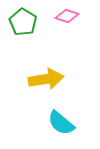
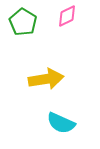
pink diamond: rotated 45 degrees counterclockwise
cyan semicircle: rotated 16 degrees counterclockwise
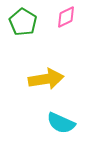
pink diamond: moved 1 px left, 1 px down
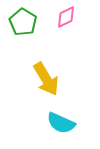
yellow arrow: rotated 68 degrees clockwise
